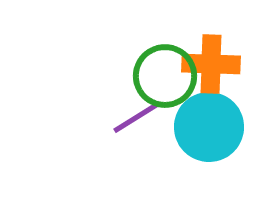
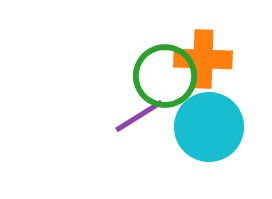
orange cross: moved 8 px left, 5 px up
purple line: moved 2 px right, 1 px up
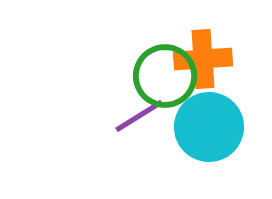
orange cross: rotated 6 degrees counterclockwise
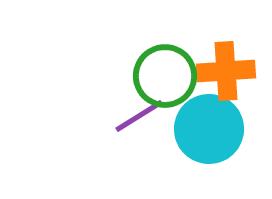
orange cross: moved 23 px right, 12 px down
cyan circle: moved 2 px down
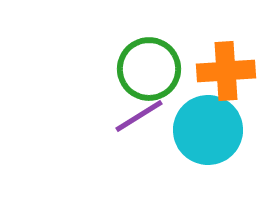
green circle: moved 16 px left, 7 px up
cyan circle: moved 1 px left, 1 px down
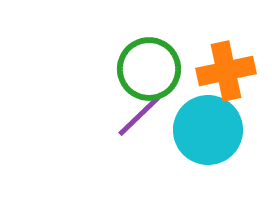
orange cross: rotated 8 degrees counterclockwise
purple line: rotated 12 degrees counterclockwise
